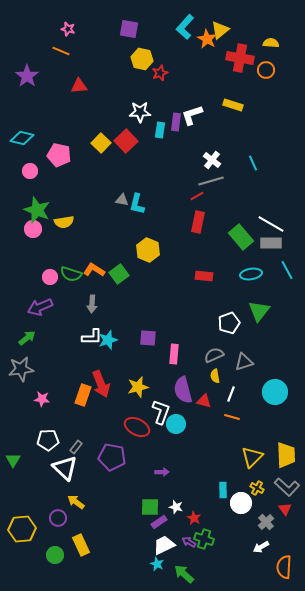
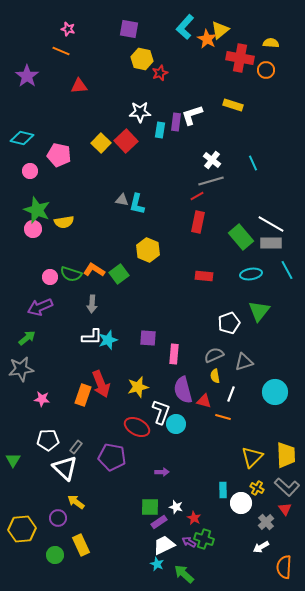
orange line at (232, 417): moved 9 px left
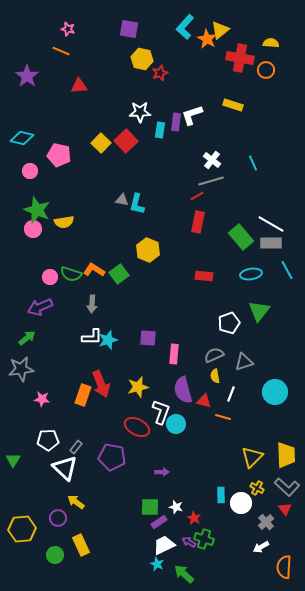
cyan rectangle at (223, 490): moved 2 px left, 5 px down
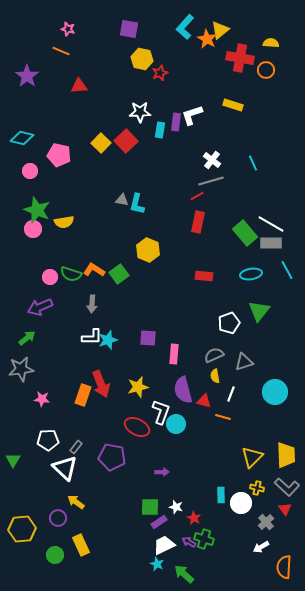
green rectangle at (241, 237): moved 4 px right, 4 px up
yellow cross at (257, 488): rotated 16 degrees counterclockwise
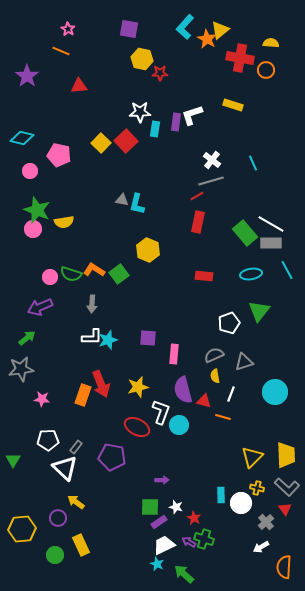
pink star at (68, 29): rotated 16 degrees clockwise
red star at (160, 73): rotated 21 degrees clockwise
cyan rectangle at (160, 130): moved 5 px left, 1 px up
cyan circle at (176, 424): moved 3 px right, 1 px down
purple arrow at (162, 472): moved 8 px down
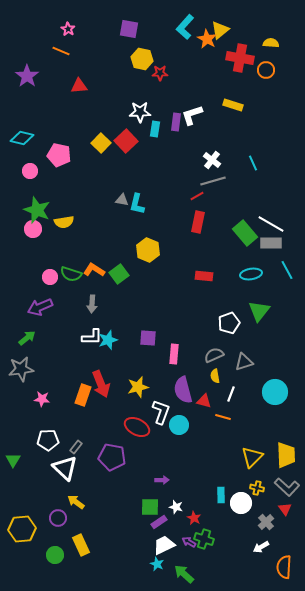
gray line at (211, 181): moved 2 px right
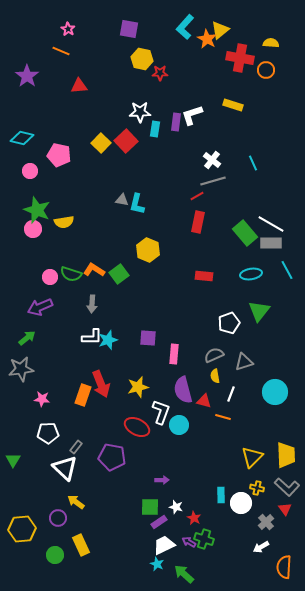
white pentagon at (48, 440): moved 7 px up
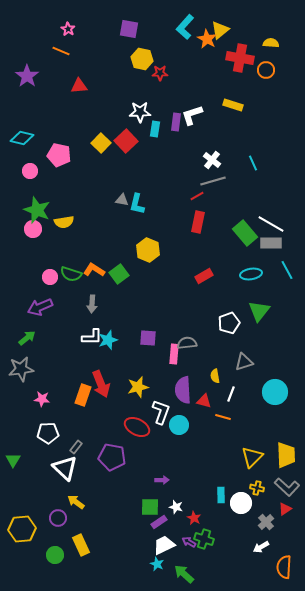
red rectangle at (204, 276): rotated 36 degrees counterclockwise
gray semicircle at (214, 355): moved 27 px left, 12 px up; rotated 18 degrees clockwise
purple semicircle at (183, 390): rotated 12 degrees clockwise
red triangle at (285, 509): rotated 32 degrees clockwise
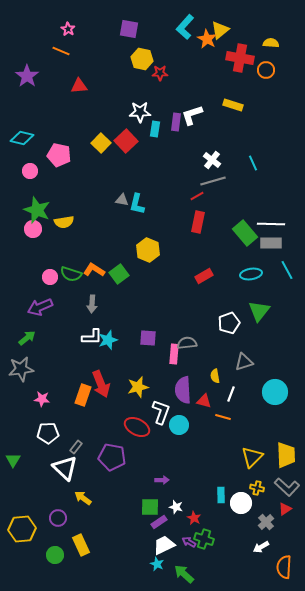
white line at (271, 224): rotated 28 degrees counterclockwise
yellow arrow at (76, 502): moved 7 px right, 4 px up
